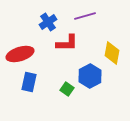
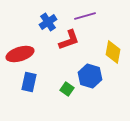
red L-shape: moved 2 px right, 3 px up; rotated 20 degrees counterclockwise
yellow diamond: moved 1 px right, 1 px up
blue hexagon: rotated 15 degrees counterclockwise
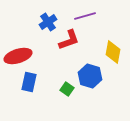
red ellipse: moved 2 px left, 2 px down
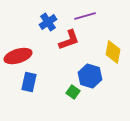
green square: moved 6 px right, 3 px down
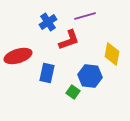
yellow diamond: moved 1 px left, 2 px down
blue hexagon: rotated 10 degrees counterclockwise
blue rectangle: moved 18 px right, 9 px up
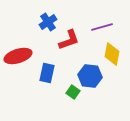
purple line: moved 17 px right, 11 px down
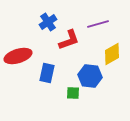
purple line: moved 4 px left, 3 px up
yellow diamond: rotated 50 degrees clockwise
green square: moved 1 px down; rotated 32 degrees counterclockwise
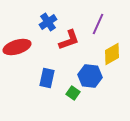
purple line: rotated 50 degrees counterclockwise
red ellipse: moved 1 px left, 9 px up
blue rectangle: moved 5 px down
green square: rotated 32 degrees clockwise
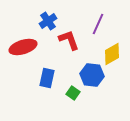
blue cross: moved 1 px up
red L-shape: rotated 90 degrees counterclockwise
red ellipse: moved 6 px right
blue hexagon: moved 2 px right, 1 px up
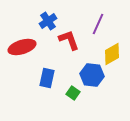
red ellipse: moved 1 px left
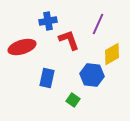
blue cross: rotated 24 degrees clockwise
green square: moved 7 px down
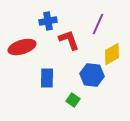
blue rectangle: rotated 12 degrees counterclockwise
